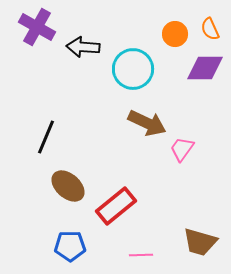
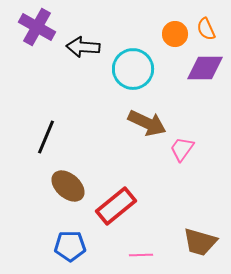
orange semicircle: moved 4 px left
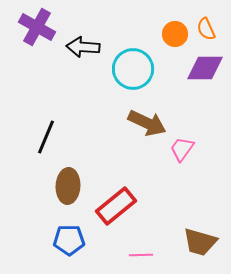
brown ellipse: rotated 52 degrees clockwise
blue pentagon: moved 1 px left, 6 px up
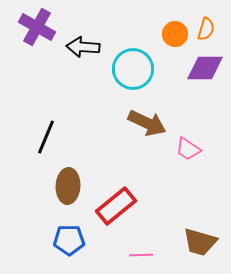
orange semicircle: rotated 140 degrees counterclockwise
pink trapezoid: moved 6 px right; rotated 92 degrees counterclockwise
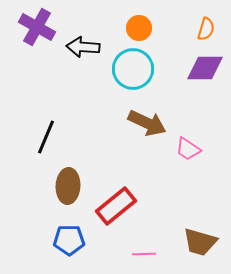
orange circle: moved 36 px left, 6 px up
pink line: moved 3 px right, 1 px up
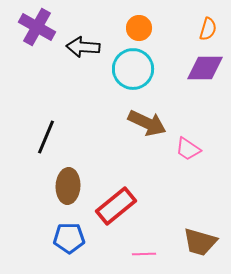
orange semicircle: moved 2 px right
blue pentagon: moved 2 px up
